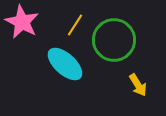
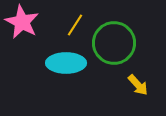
green circle: moved 3 px down
cyan ellipse: moved 1 px right, 1 px up; rotated 42 degrees counterclockwise
yellow arrow: rotated 10 degrees counterclockwise
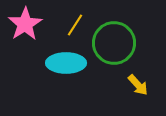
pink star: moved 3 px right, 2 px down; rotated 12 degrees clockwise
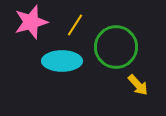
pink star: moved 6 px right, 2 px up; rotated 16 degrees clockwise
green circle: moved 2 px right, 4 px down
cyan ellipse: moved 4 px left, 2 px up
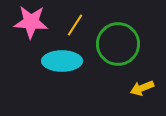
pink star: rotated 20 degrees clockwise
green circle: moved 2 px right, 3 px up
yellow arrow: moved 4 px right, 3 px down; rotated 110 degrees clockwise
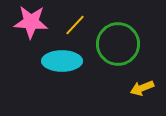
yellow line: rotated 10 degrees clockwise
